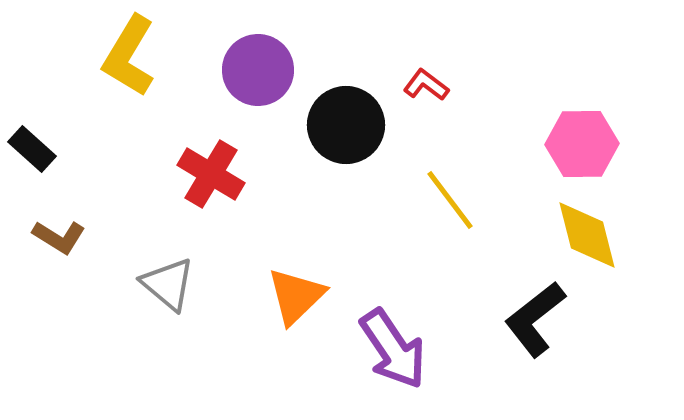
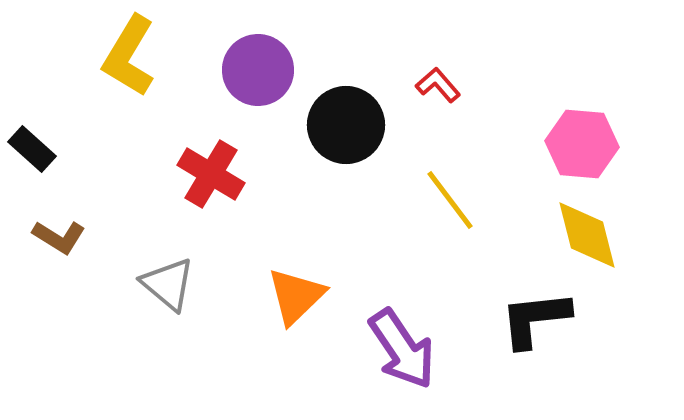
red L-shape: moved 12 px right; rotated 12 degrees clockwise
pink hexagon: rotated 6 degrees clockwise
black L-shape: rotated 32 degrees clockwise
purple arrow: moved 9 px right
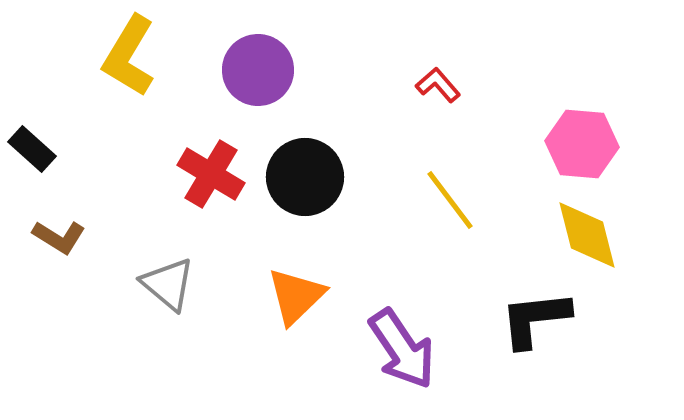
black circle: moved 41 px left, 52 px down
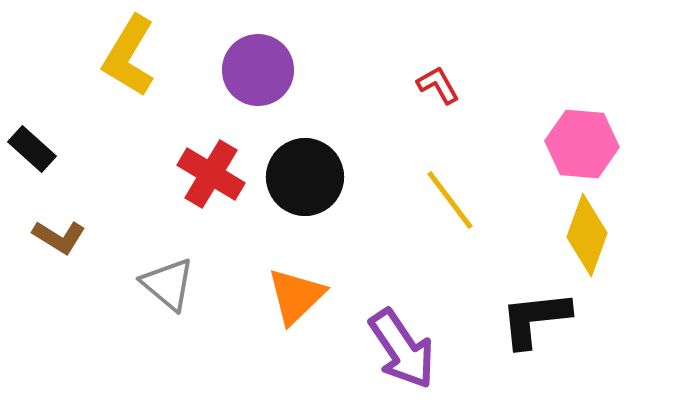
red L-shape: rotated 12 degrees clockwise
yellow diamond: rotated 34 degrees clockwise
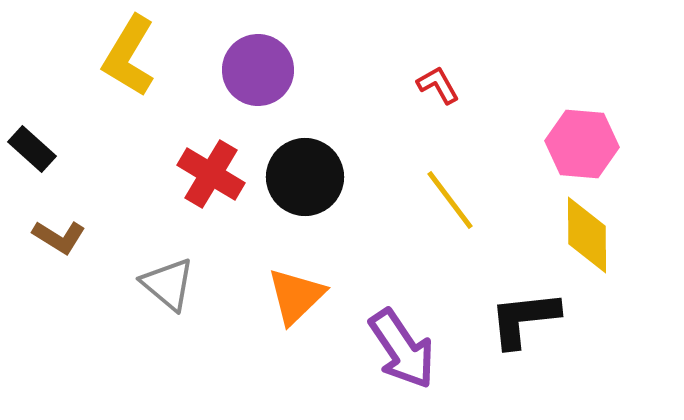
yellow diamond: rotated 20 degrees counterclockwise
black L-shape: moved 11 px left
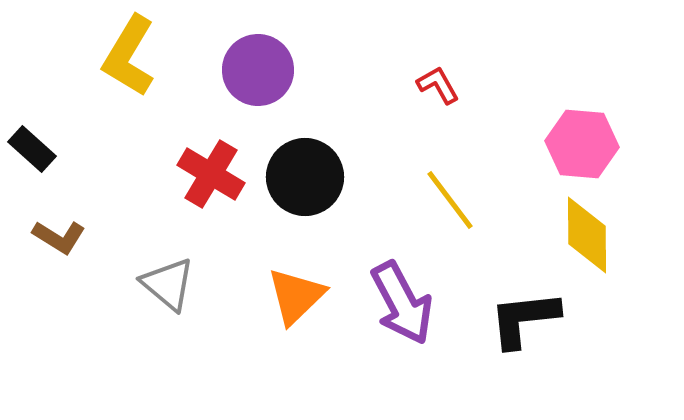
purple arrow: moved 46 px up; rotated 6 degrees clockwise
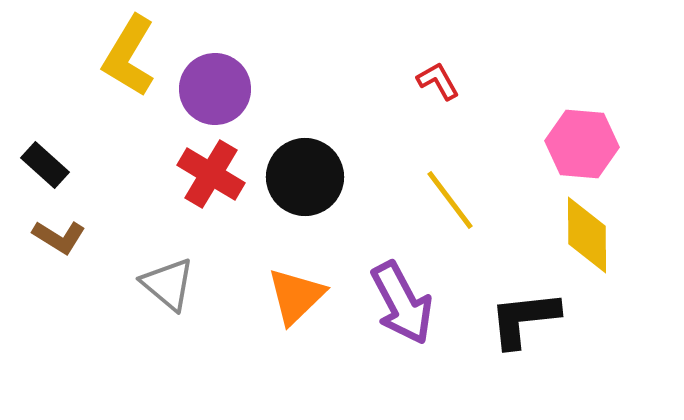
purple circle: moved 43 px left, 19 px down
red L-shape: moved 4 px up
black rectangle: moved 13 px right, 16 px down
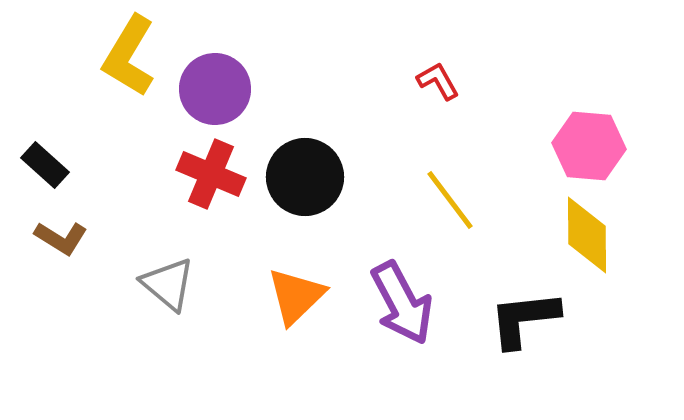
pink hexagon: moved 7 px right, 2 px down
red cross: rotated 8 degrees counterclockwise
brown L-shape: moved 2 px right, 1 px down
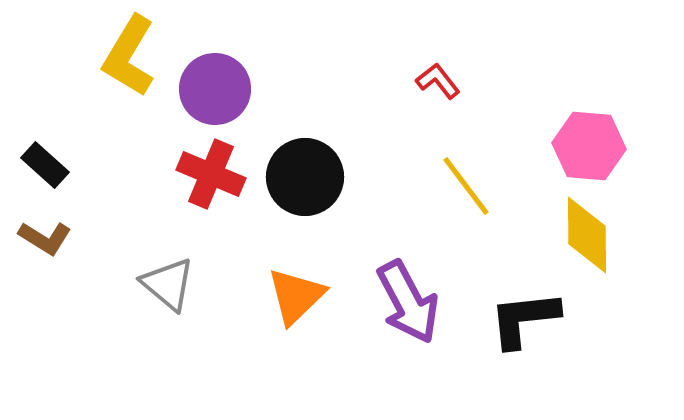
red L-shape: rotated 9 degrees counterclockwise
yellow line: moved 16 px right, 14 px up
brown L-shape: moved 16 px left
purple arrow: moved 6 px right, 1 px up
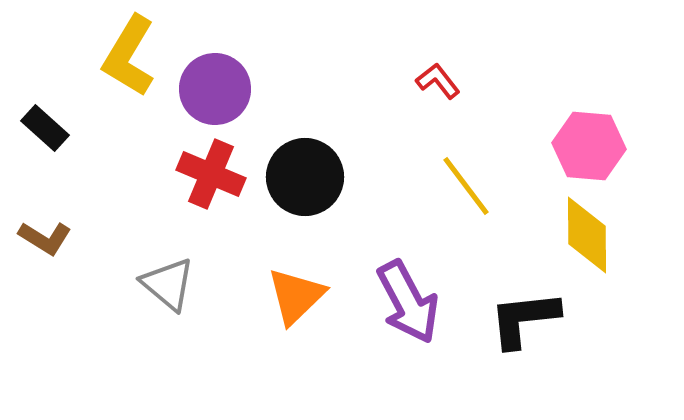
black rectangle: moved 37 px up
